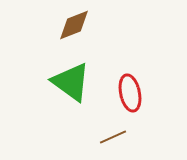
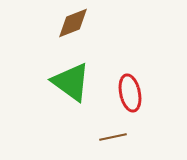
brown diamond: moved 1 px left, 2 px up
brown line: rotated 12 degrees clockwise
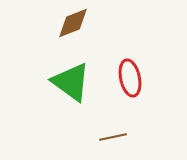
red ellipse: moved 15 px up
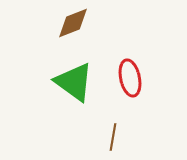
green triangle: moved 3 px right
brown line: rotated 68 degrees counterclockwise
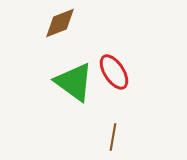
brown diamond: moved 13 px left
red ellipse: moved 16 px left, 6 px up; rotated 21 degrees counterclockwise
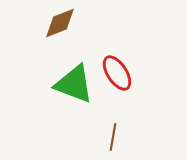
red ellipse: moved 3 px right, 1 px down
green triangle: moved 2 px down; rotated 15 degrees counterclockwise
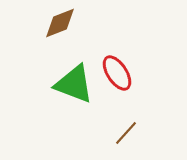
brown line: moved 13 px right, 4 px up; rotated 32 degrees clockwise
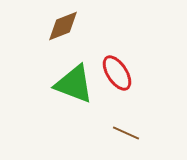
brown diamond: moved 3 px right, 3 px down
brown line: rotated 72 degrees clockwise
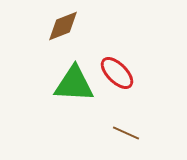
red ellipse: rotated 12 degrees counterclockwise
green triangle: rotated 18 degrees counterclockwise
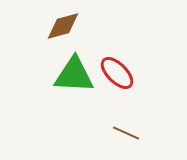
brown diamond: rotated 6 degrees clockwise
green triangle: moved 9 px up
